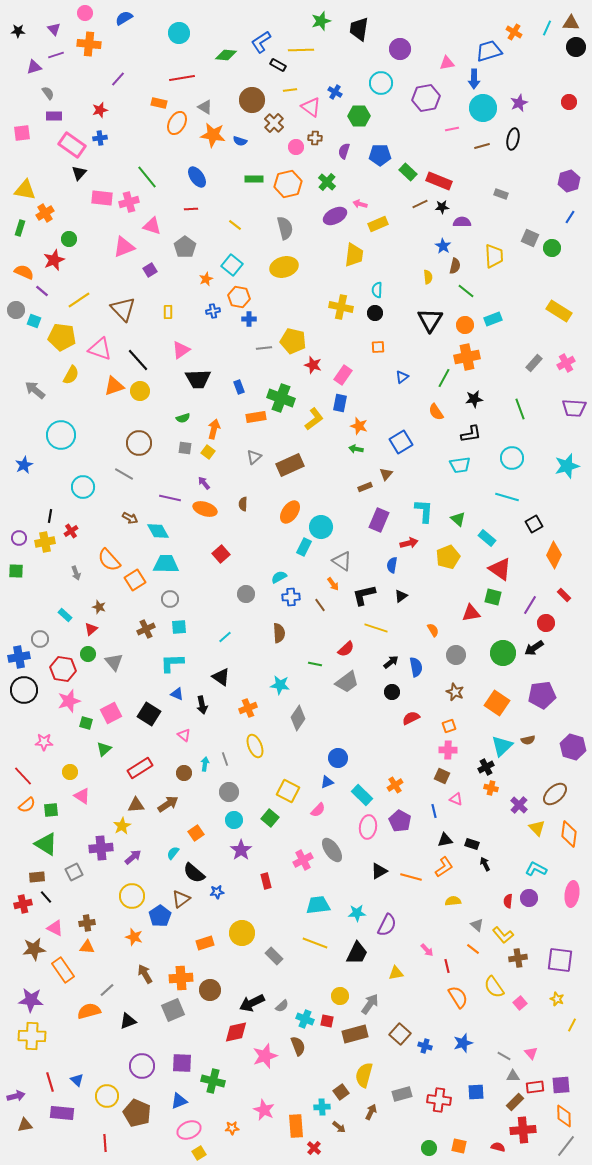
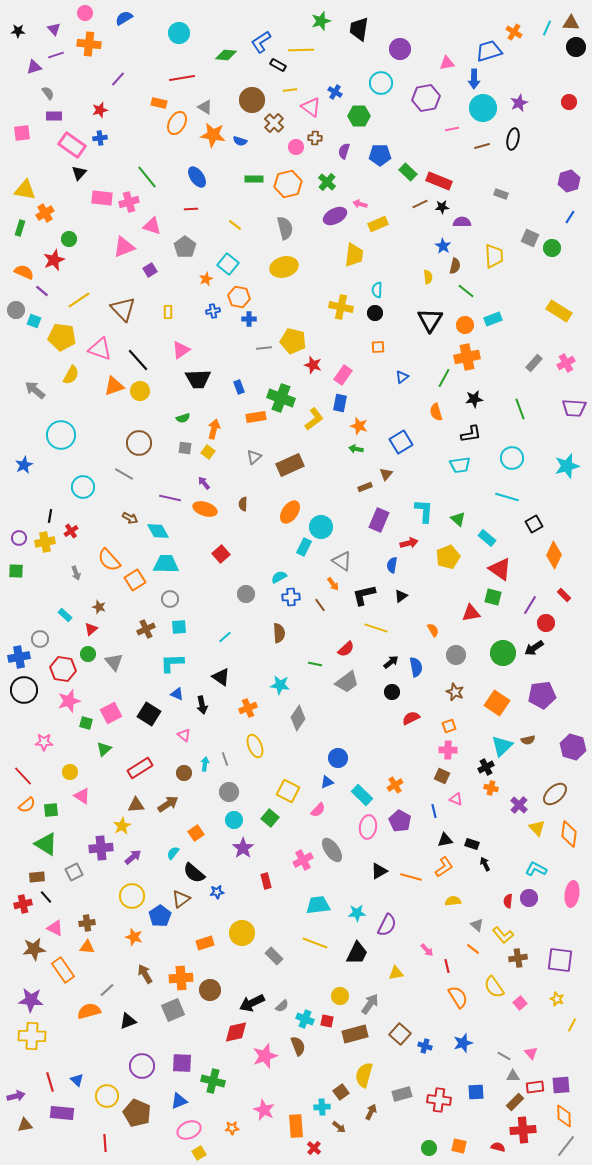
cyan square at (232, 265): moved 4 px left, 1 px up
orange semicircle at (436, 412): rotated 18 degrees clockwise
purple star at (241, 850): moved 2 px right, 2 px up
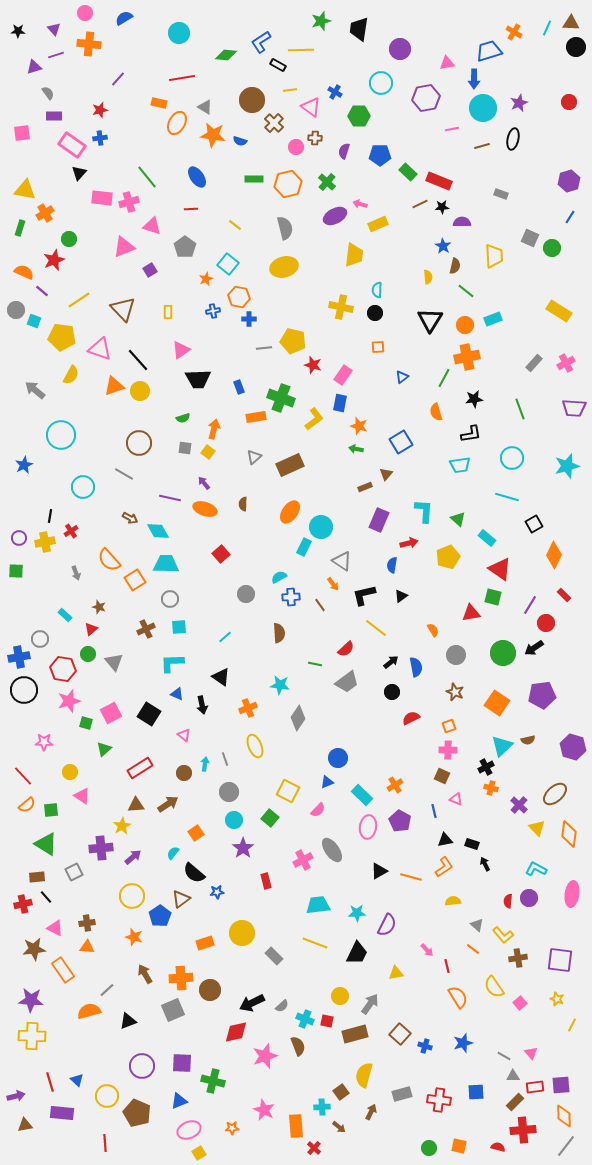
yellow line at (376, 628): rotated 20 degrees clockwise
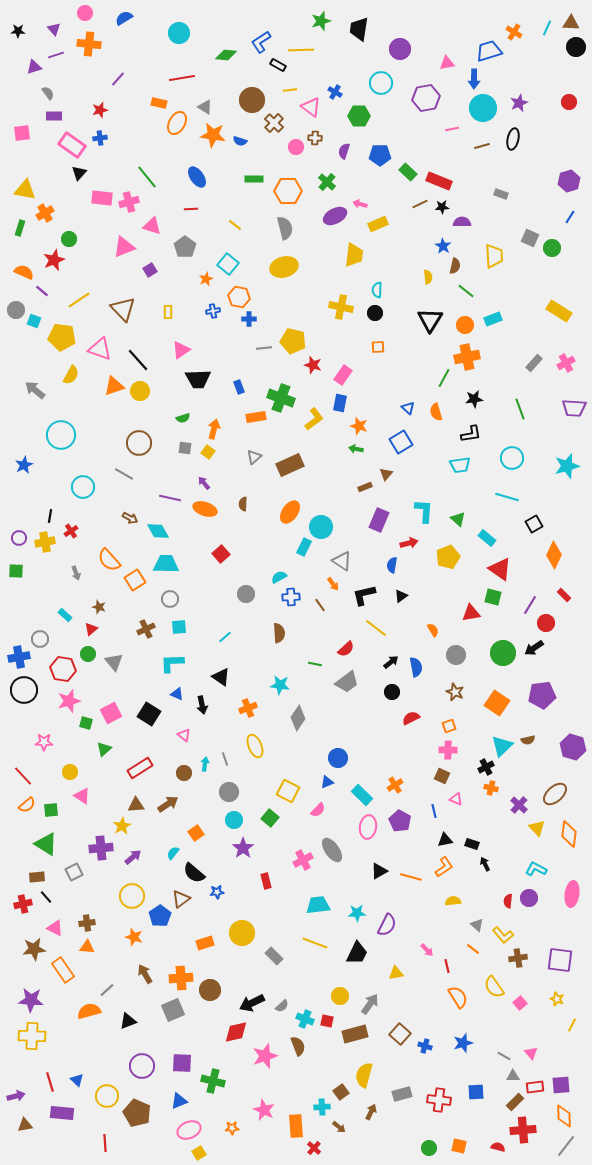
orange hexagon at (288, 184): moved 7 px down; rotated 12 degrees clockwise
blue triangle at (402, 377): moved 6 px right, 31 px down; rotated 40 degrees counterclockwise
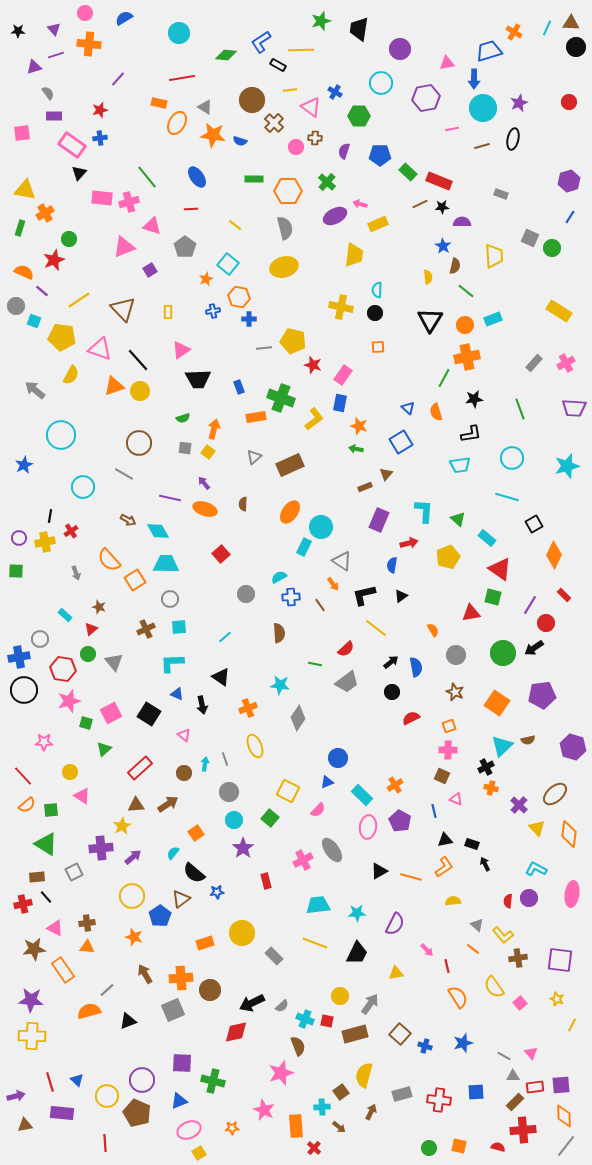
gray circle at (16, 310): moved 4 px up
brown arrow at (130, 518): moved 2 px left, 2 px down
red rectangle at (140, 768): rotated 10 degrees counterclockwise
purple semicircle at (387, 925): moved 8 px right, 1 px up
pink star at (265, 1056): moved 16 px right, 17 px down
purple circle at (142, 1066): moved 14 px down
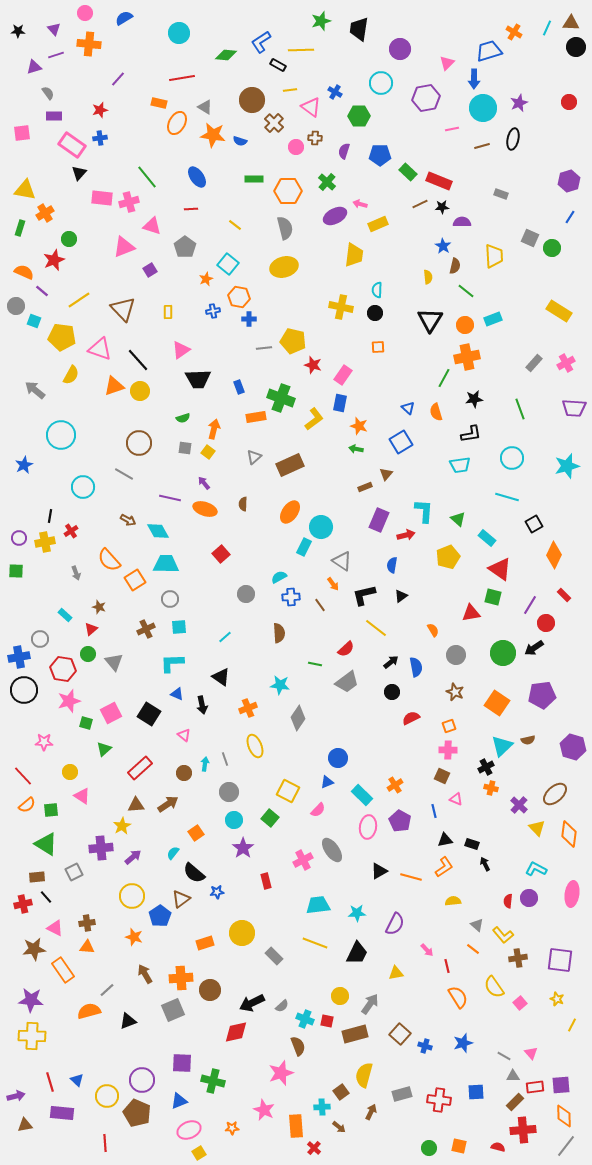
pink triangle at (447, 63): rotated 35 degrees counterclockwise
red arrow at (409, 543): moved 3 px left, 8 px up
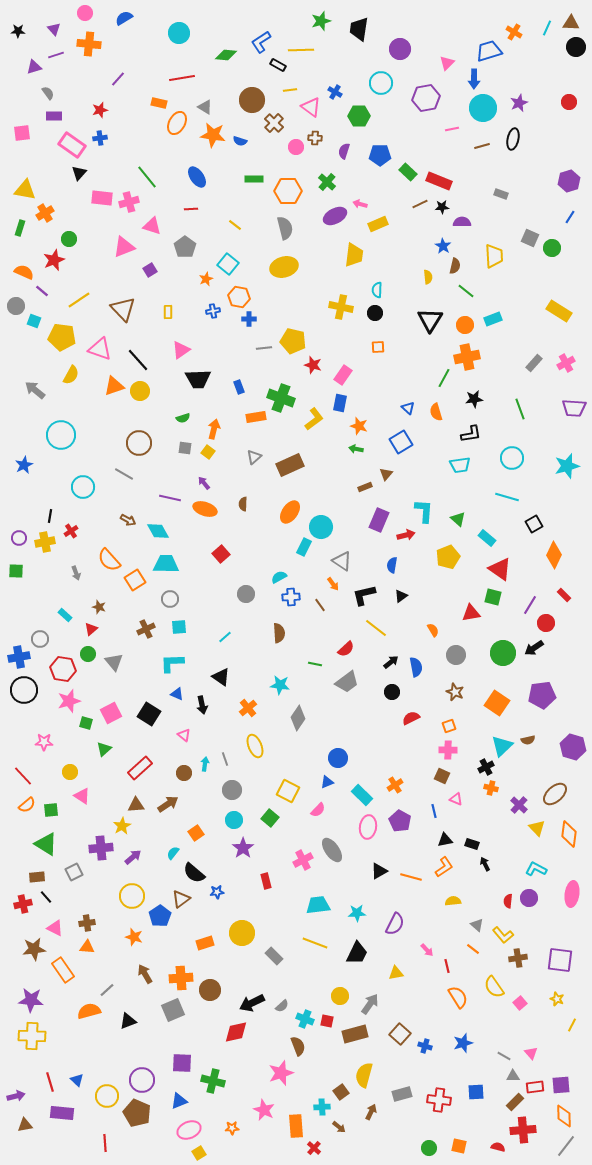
orange cross at (248, 708): rotated 18 degrees counterclockwise
gray circle at (229, 792): moved 3 px right, 2 px up
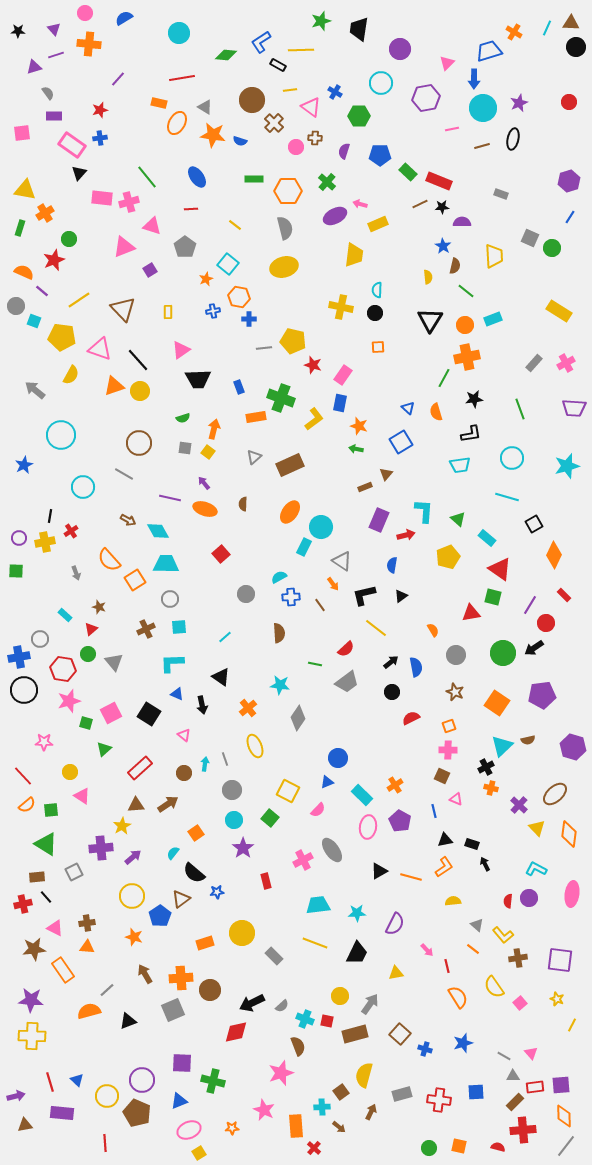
blue cross at (425, 1046): moved 3 px down
